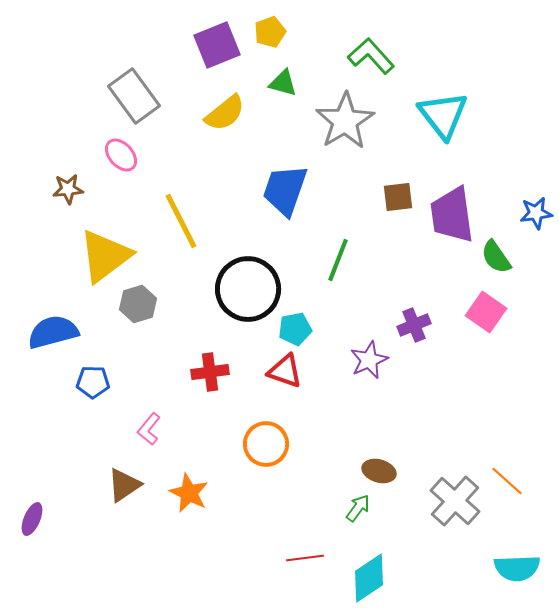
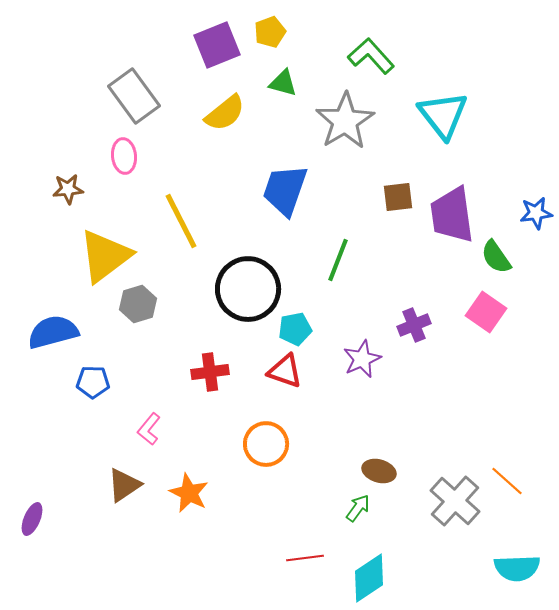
pink ellipse: moved 3 px right, 1 px down; rotated 36 degrees clockwise
purple star: moved 7 px left, 1 px up
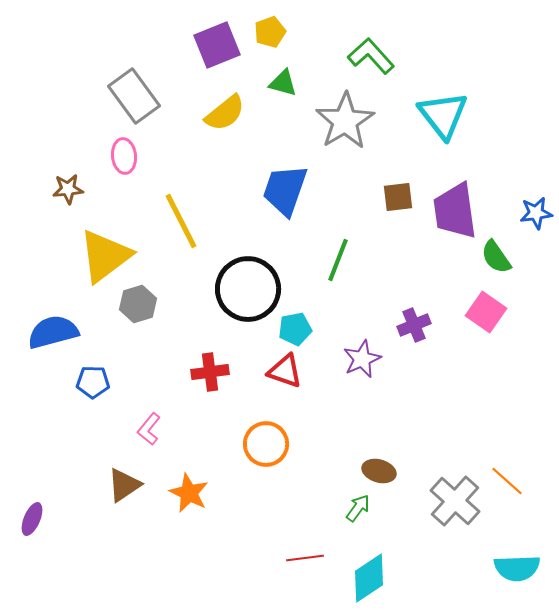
purple trapezoid: moved 3 px right, 4 px up
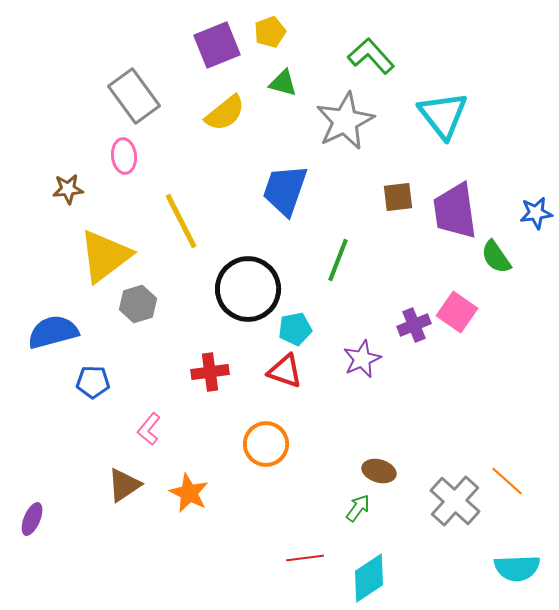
gray star: rotated 6 degrees clockwise
pink square: moved 29 px left
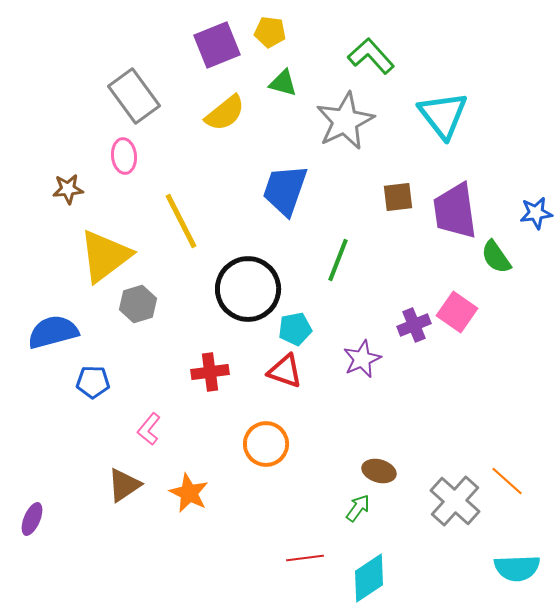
yellow pentagon: rotated 28 degrees clockwise
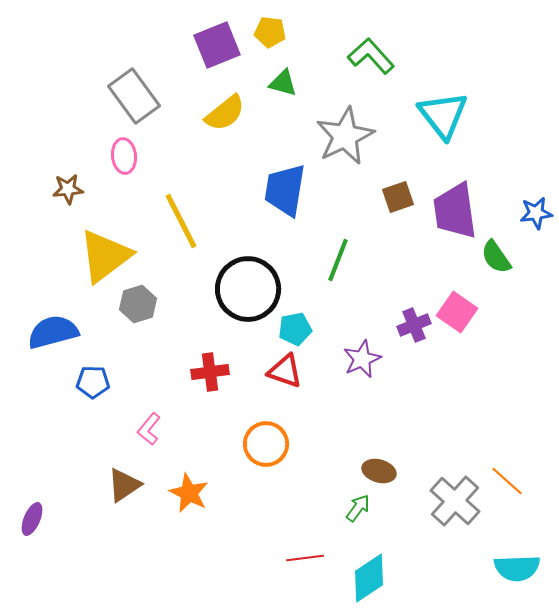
gray star: moved 15 px down
blue trapezoid: rotated 10 degrees counterclockwise
brown square: rotated 12 degrees counterclockwise
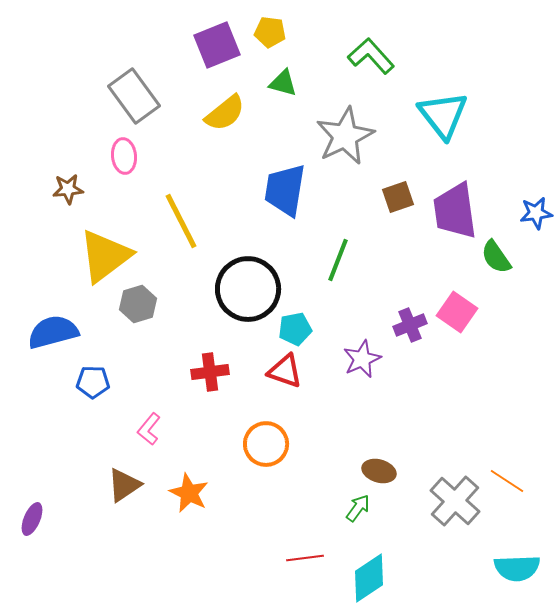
purple cross: moved 4 px left
orange line: rotated 9 degrees counterclockwise
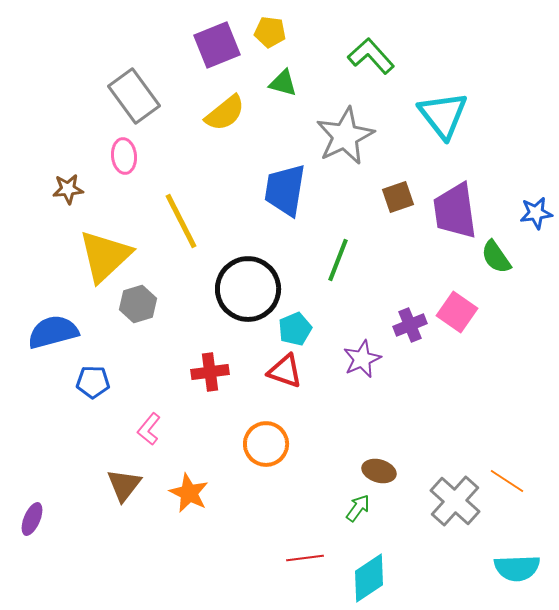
yellow triangle: rotated 6 degrees counterclockwise
cyan pentagon: rotated 12 degrees counterclockwise
brown triangle: rotated 18 degrees counterclockwise
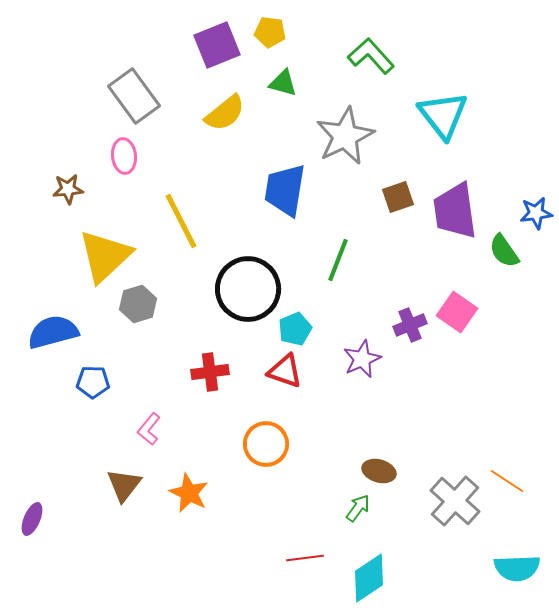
green semicircle: moved 8 px right, 6 px up
